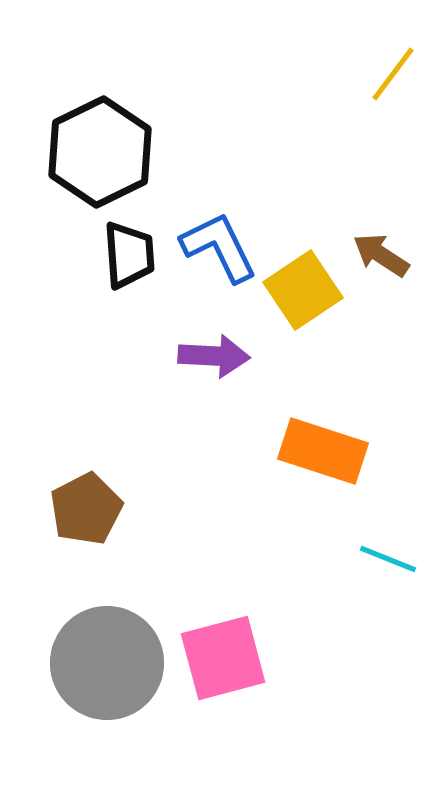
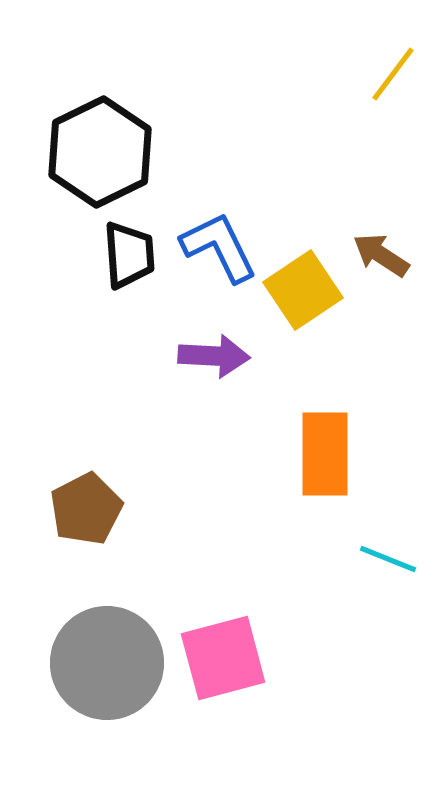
orange rectangle: moved 2 px right, 3 px down; rotated 72 degrees clockwise
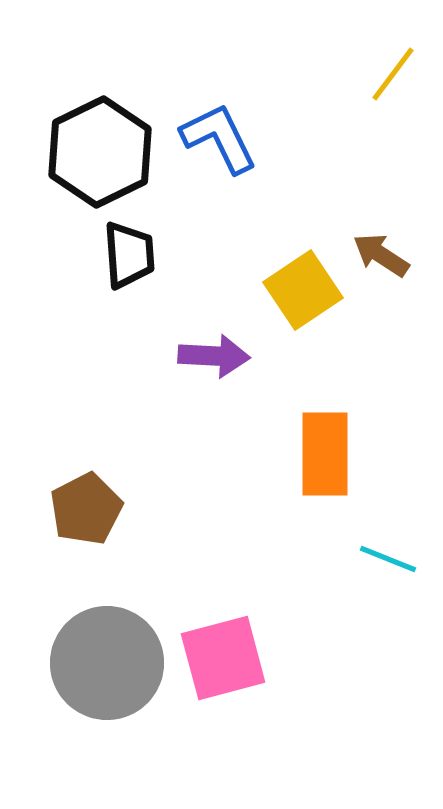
blue L-shape: moved 109 px up
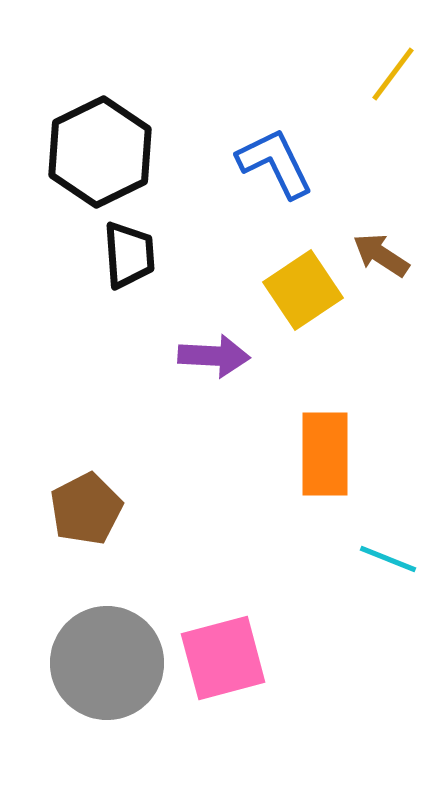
blue L-shape: moved 56 px right, 25 px down
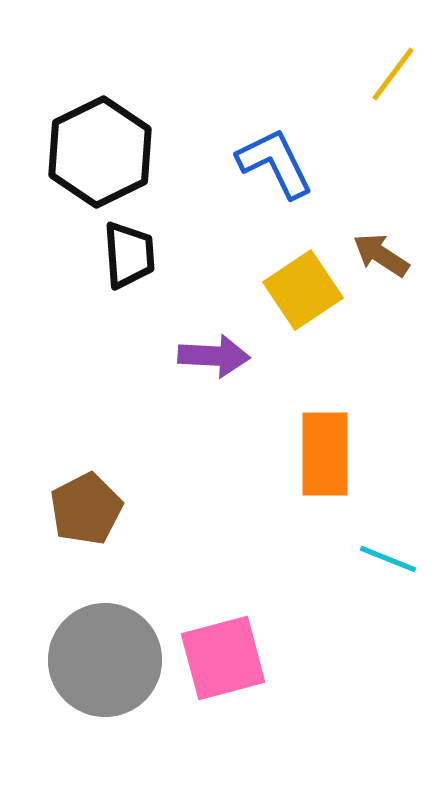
gray circle: moved 2 px left, 3 px up
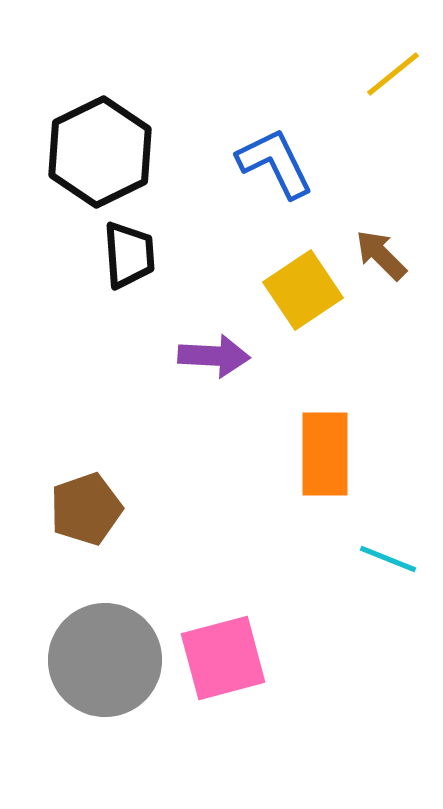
yellow line: rotated 14 degrees clockwise
brown arrow: rotated 12 degrees clockwise
brown pentagon: rotated 8 degrees clockwise
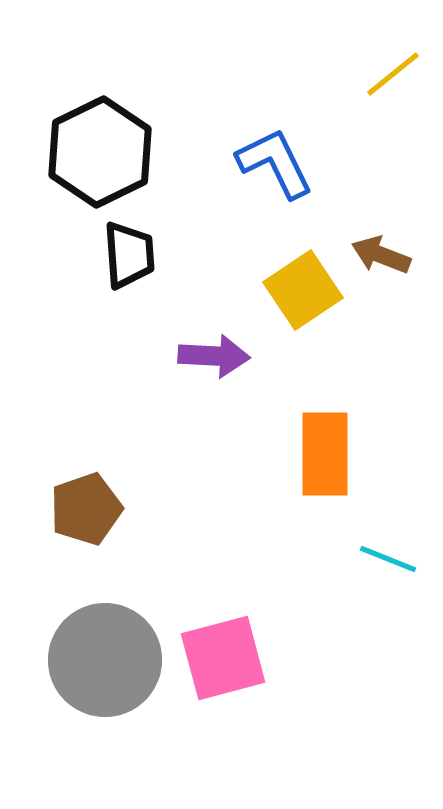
brown arrow: rotated 24 degrees counterclockwise
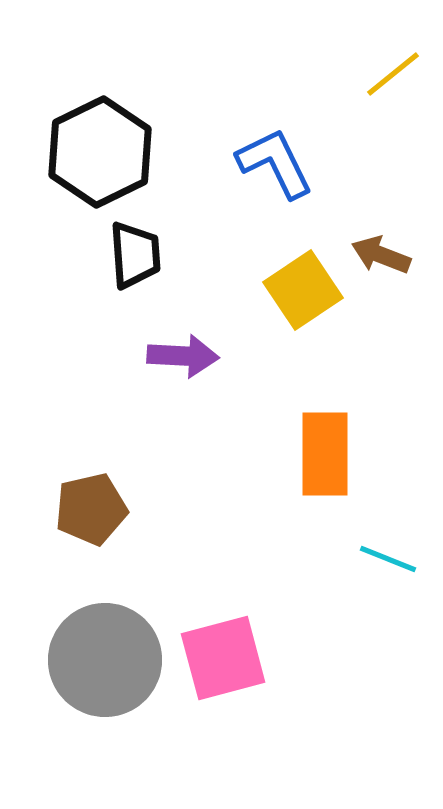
black trapezoid: moved 6 px right
purple arrow: moved 31 px left
brown pentagon: moved 5 px right; rotated 6 degrees clockwise
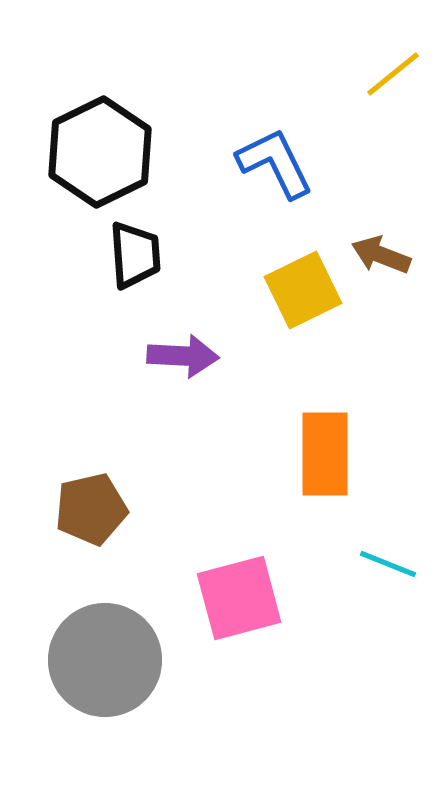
yellow square: rotated 8 degrees clockwise
cyan line: moved 5 px down
pink square: moved 16 px right, 60 px up
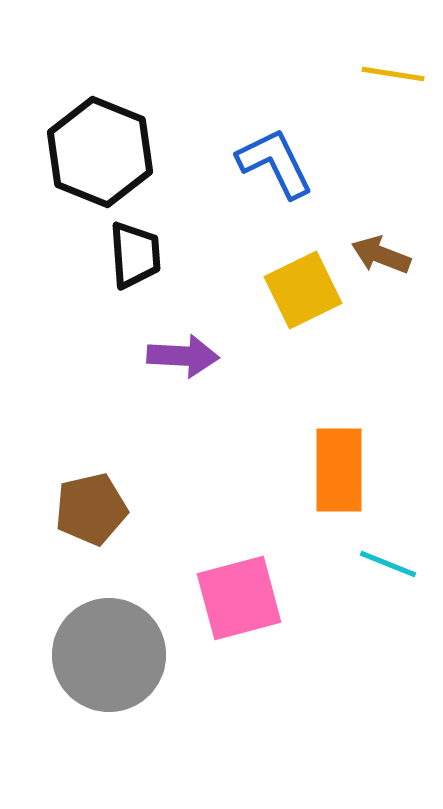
yellow line: rotated 48 degrees clockwise
black hexagon: rotated 12 degrees counterclockwise
orange rectangle: moved 14 px right, 16 px down
gray circle: moved 4 px right, 5 px up
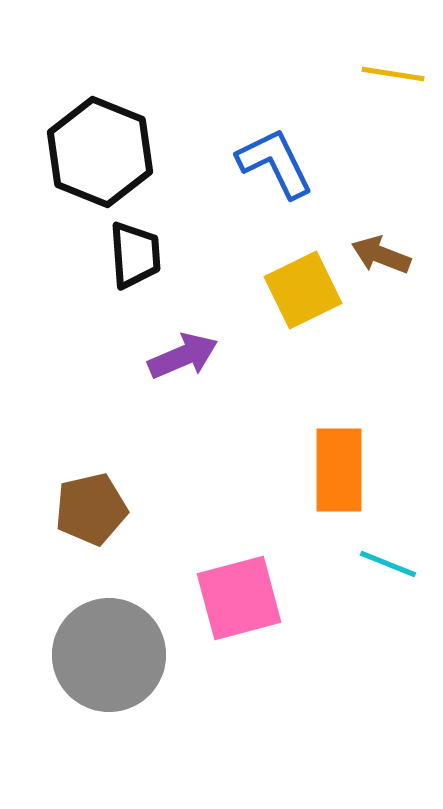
purple arrow: rotated 26 degrees counterclockwise
